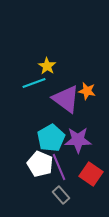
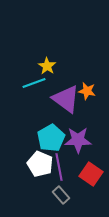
purple line: rotated 12 degrees clockwise
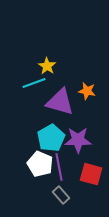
purple triangle: moved 6 px left, 3 px down; rotated 20 degrees counterclockwise
red square: rotated 20 degrees counterclockwise
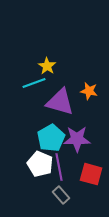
orange star: moved 2 px right
purple star: moved 1 px left, 1 px up
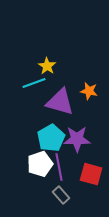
white pentagon: rotated 30 degrees clockwise
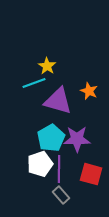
orange star: rotated 12 degrees clockwise
purple triangle: moved 2 px left, 1 px up
purple line: moved 2 px down; rotated 12 degrees clockwise
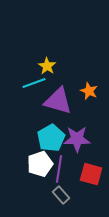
purple line: rotated 8 degrees clockwise
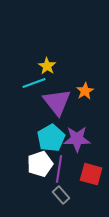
orange star: moved 4 px left; rotated 18 degrees clockwise
purple triangle: moved 1 px left, 1 px down; rotated 36 degrees clockwise
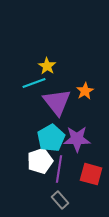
white pentagon: moved 3 px up
gray rectangle: moved 1 px left, 5 px down
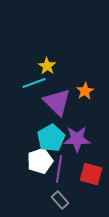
purple triangle: rotated 8 degrees counterclockwise
